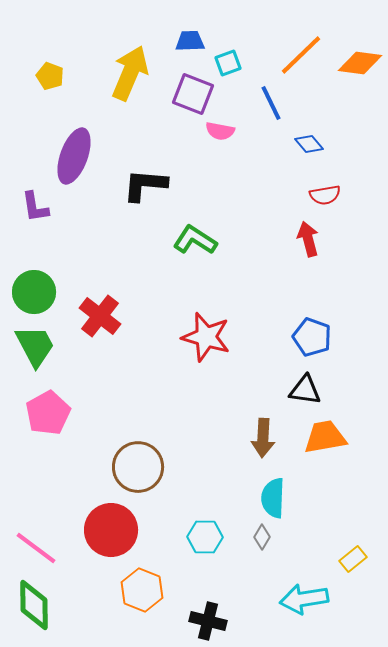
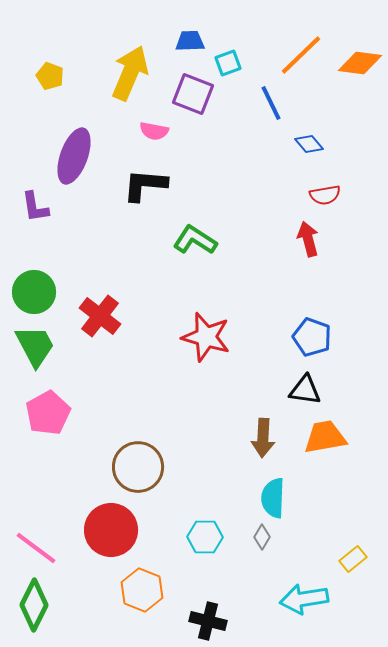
pink semicircle: moved 66 px left
green diamond: rotated 27 degrees clockwise
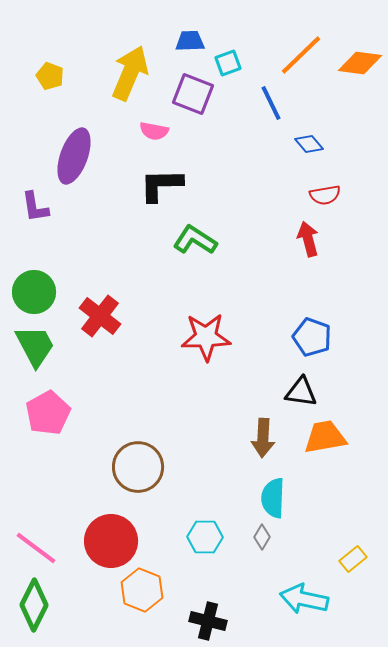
black L-shape: moved 16 px right; rotated 6 degrees counterclockwise
red star: rotated 18 degrees counterclockwise
black triangle: moved 4 px left, 2 px down
red circle: moved 11 px down
cyan arrow: rotated 21 degrees clockwise
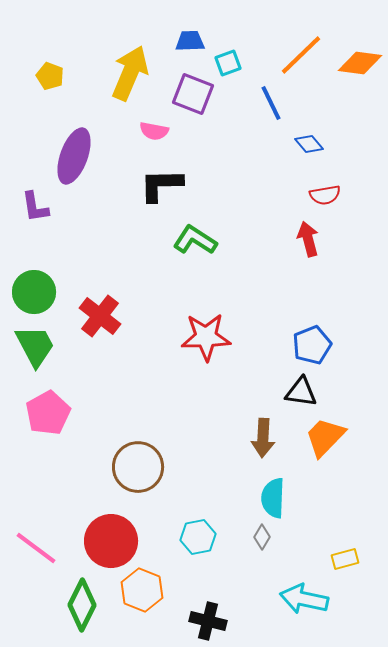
blue pentagon: moved 8 px down; rotated 30 degrees clockwise
orange trapezoid: rotated 36 degrees counterclockwise
cyan hexagon: moved 7 px left; rotated 12 degrees counterclockwise
yellow rectangle: moved 8 px left; rotated 24 degrees clockwise
green diamond: moved 48 px right
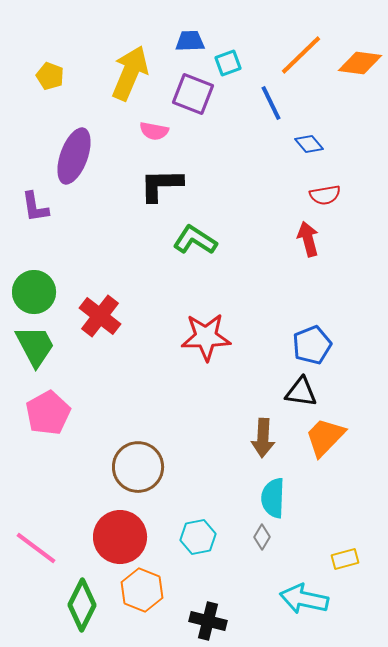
red circle: moved 9 px right, 4 px up
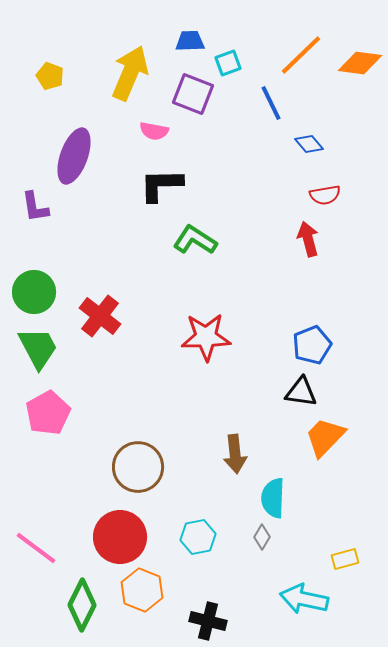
green trapezoid: moved 3 px right, 2 px down
brown arrow: moved 28 px left, 16 px down; rotated 9 degrees counterclockwise
